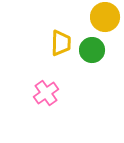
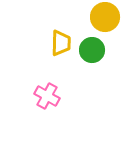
pink cross: moved 1 px right, 3 px down; rotated 25 degrees counterclockwise
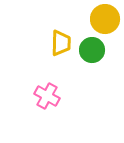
yellow circle: moved 2 px down
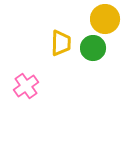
green circle: moved 1 px right, 2 px up
pink cross: moved 21 px left, 10 px up; rotated 25 degrees clockwise
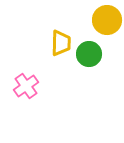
yellow circle: moved 2 px right, 1 px down
green circle: moved 4 px left, 6 px down
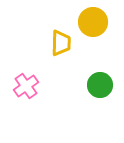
yellow circle: moved 14 px left, 2 px down
green circle: moved 11 px right, 31 px down
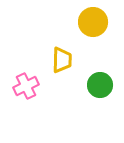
yellow trapezoid: moved 1 px right, 17 px down
pink cross: rotated 10 degrees clockwise
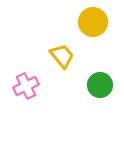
yellow trapezoid: moved 4 px up; rotated 40 degrees counterclockwise
